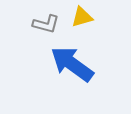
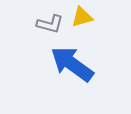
gray L-shape: moved 4 px right
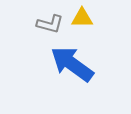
yellow triangle: moved 1 px down; rotated 15 degrees clockwise
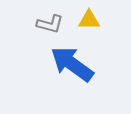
yellow triangle: moved 7 px right, 2 px down
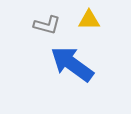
gray L-shape: moved 3 px left, 1 px down
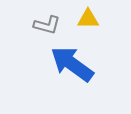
yellow triangle: moved 1 px left, 1 px up
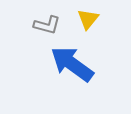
yellow triangle: rotated 50 degrees counterclockwise
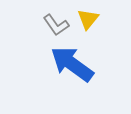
gray L-shape: moved 9 px right; rotated 40 degrees clockwise
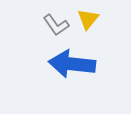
blue arrow: rotated 30 degrees counterclockwise
